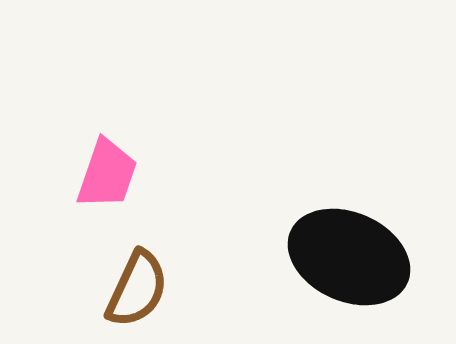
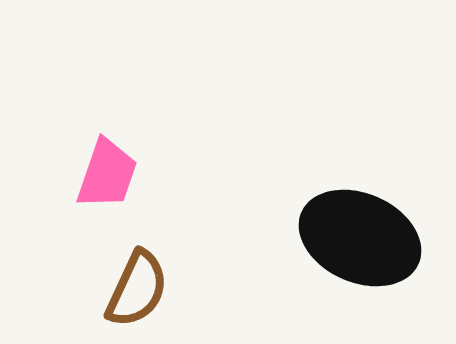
black ellipse: moved 11 px right, 19 px up
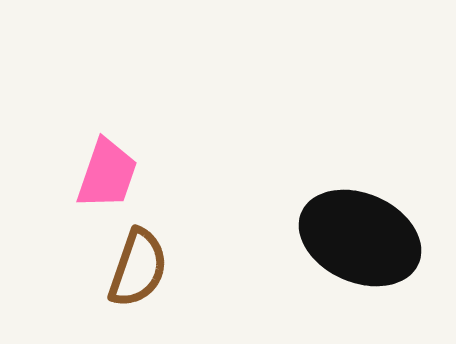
brown semicircle: moved 1 px right, 21 px up; rotated 6 degrees counterclockwise
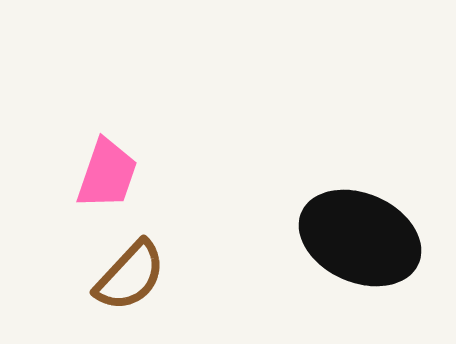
brown semicircle: moved 8 px left, 8 px down; rotated 24 degrees clockwise
